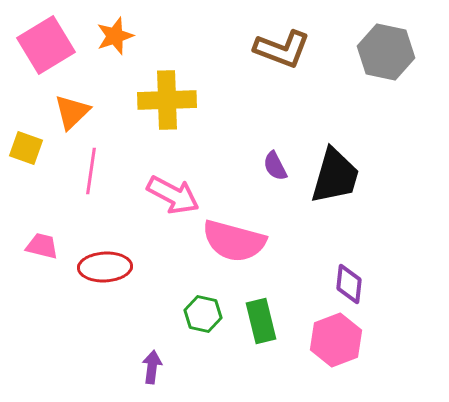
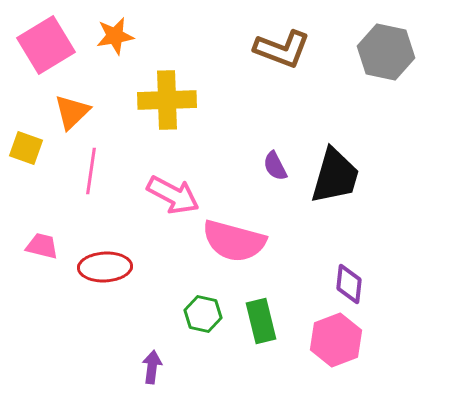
orange star: rotated 9 degrees clockwise
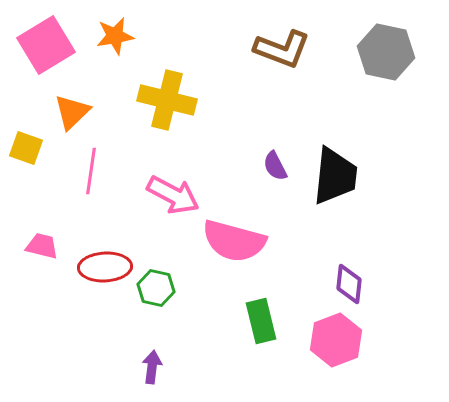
yellow cross: rotated 16 degrees clockwise
black trapezoid: rotated 10 degrees counterclockwise
green hexagon: moved 47 px left, 26 px up
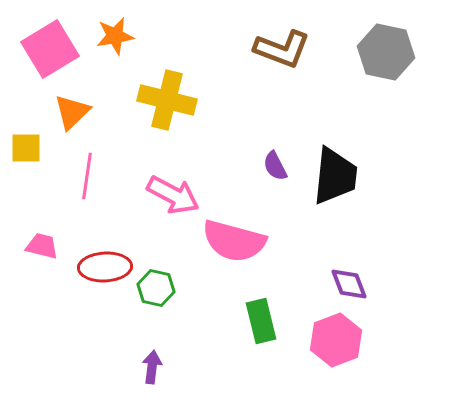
pink square: moved 4 px right, 4 px down
yellow square: rotated 20 degrees counterclockwise
pink line: moved 4 px left, 5 px down
purple diamond: rotated 27 degrees counterclockwise
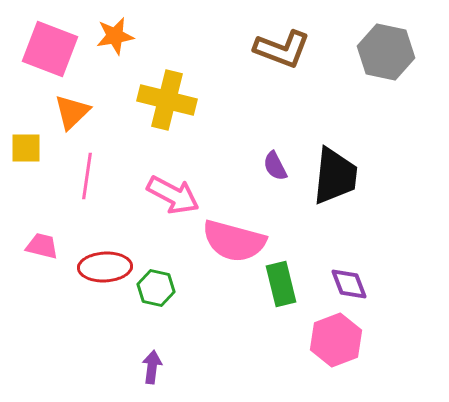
pink square: rotated 38 degrees counterclockwise
green rectangle: moved 20 px right, 37 px up
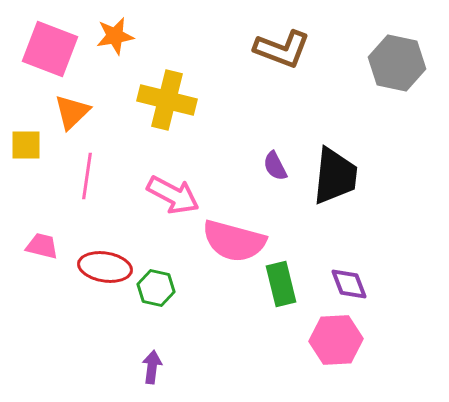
gray hexagon: moved 11 px right, 11 px down
yellow square: moved 3 px up
red ellipse: rotated 12 degrees clockwise
pink hexagon: rotated 18 degrees clockwise
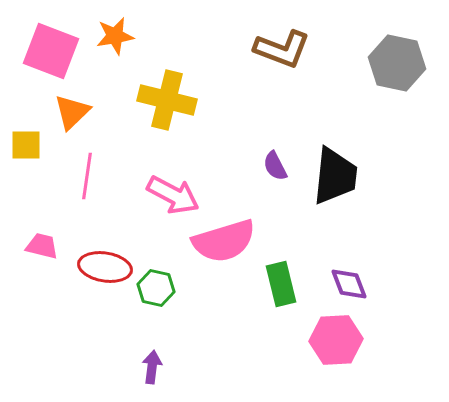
pink square: moved 1 px right, 2 px down
pink semicircle: moved 10 px left; rotated 32 degrees counterclockwise
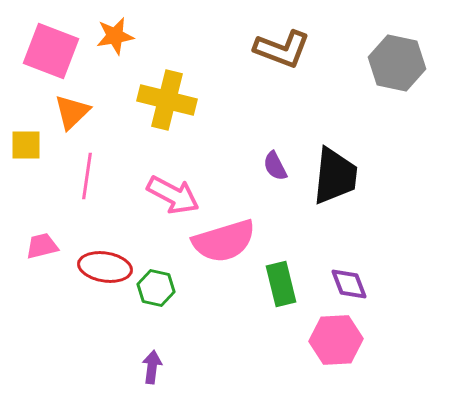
pink trapezoid: rotated 28 degrees counterclockwise
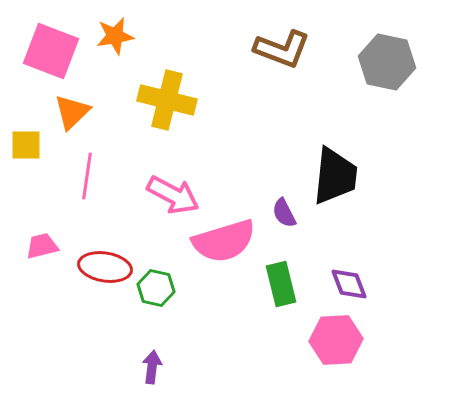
gray hexagon: moved 10 px left, 1 px up
purple semicircle: moved 9 px right, 47 px down
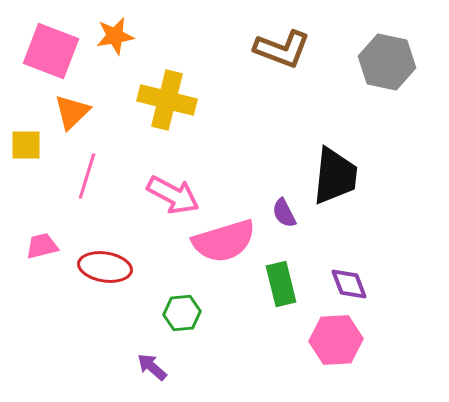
pink line: rotated 9 degrees clockwise
green hexagon: moved 26 px right, 25 px down; rotated 18 degrees counterclockwise
purple arrow: rotated 56 degrees counterclockwise
